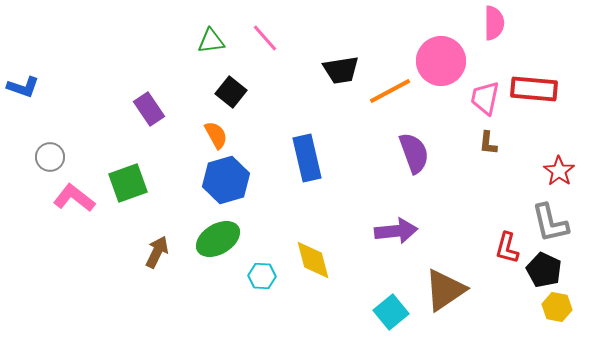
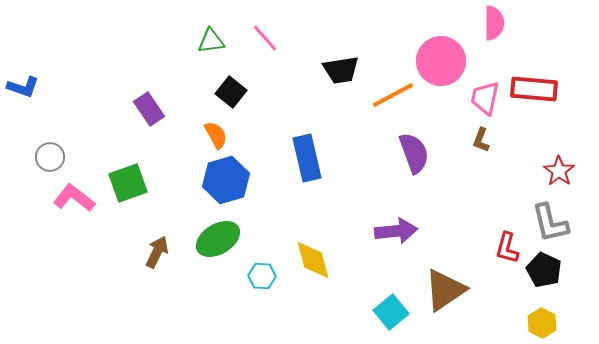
orange line: moved 3 px right, 4 px down
brown L-shape: moved 7 px left, 3 px up; rotated 15 degrees clockwise
yellow hexagon: moved 15 px left, 16 px down; rotated 16 degrees clockwise
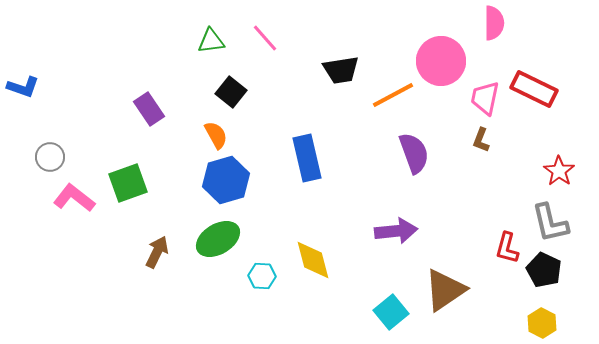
red rectangle: rotated 21 degrees clockwise
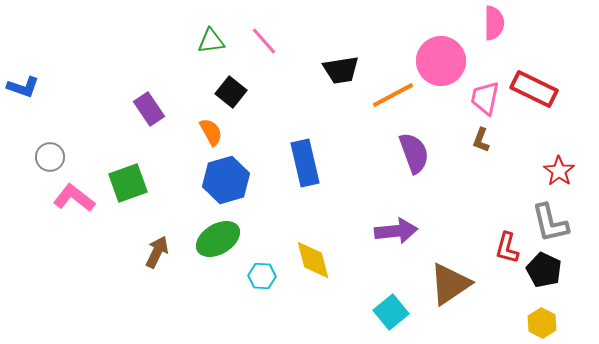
pink line: moved 1 px left, 3 px down
orange semicircle: moved 5 px left, 3 px up
blue rectangle: moved 2 px left, 5 px down
brown triangle: moved 5 px right, 6 px up
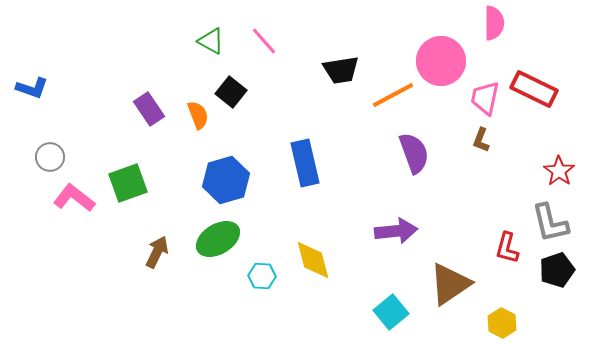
green triangle: rotated 36 degrees clockwise
blue L-shape: moved 9 px right, 1 px down
orange semicircle: moved 13 px left, 17 px up; rotated 8 degrees clockwise
black pentagon: moved 13 px right; rotated 28 degrees clockwise
yellow hexagon: moved 40 px left
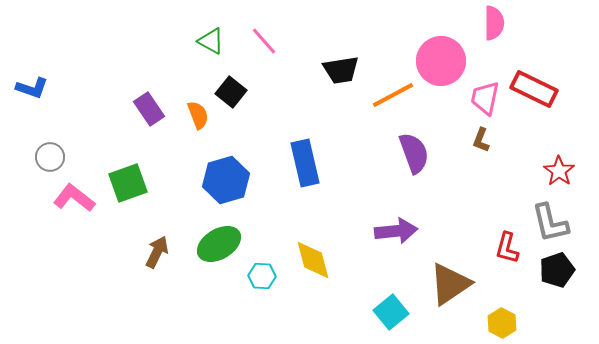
green ellipse: moved 1 px right, 5 px down
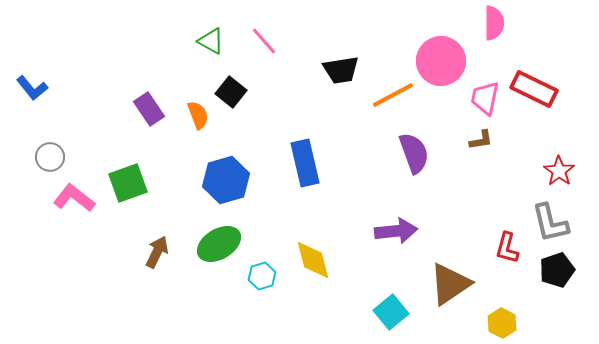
blue L-shape: rotated 32 degrees clockwise
brown L-shape: rotated 120 degrees counterclockwise
cyan hexagon: rotated 20 degrees counterclockwise
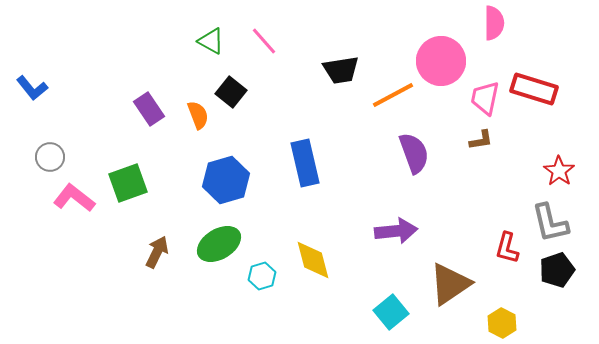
red rectangle: rotated 9 degrees counterclockwise
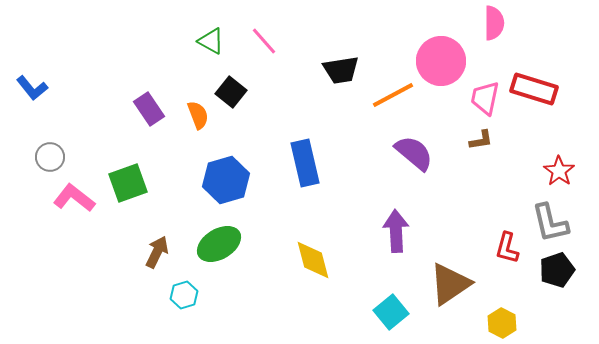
purple semicircle: rotated 30 degrees counterclockwise
purple arrow: rotated 87 degrees counterclockwise
cyan hexagon: moved 78 px left, 19 px down
